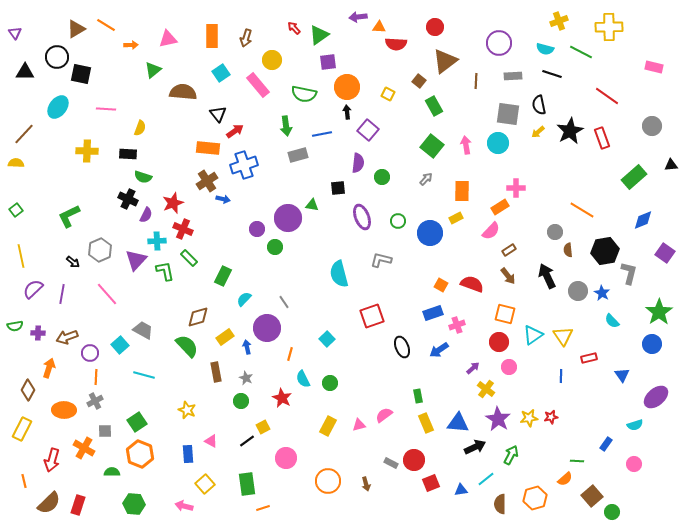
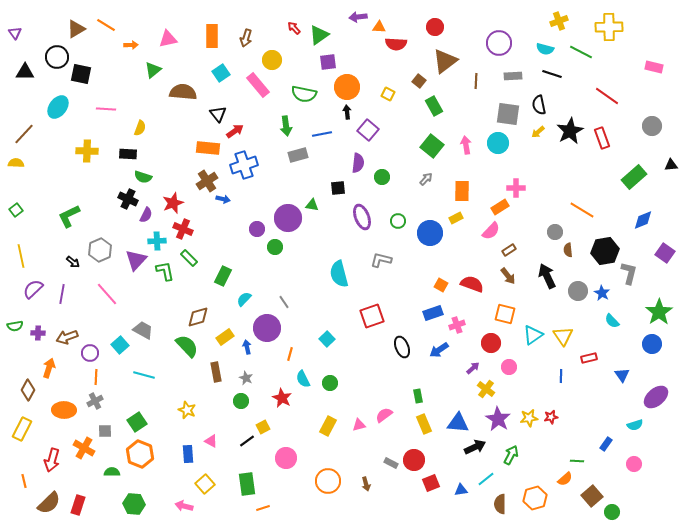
red circle at (499, 342): moved 8 px left, 1 px down
yellow rectangle at (426, 423): moved 2 px left, 1 px down
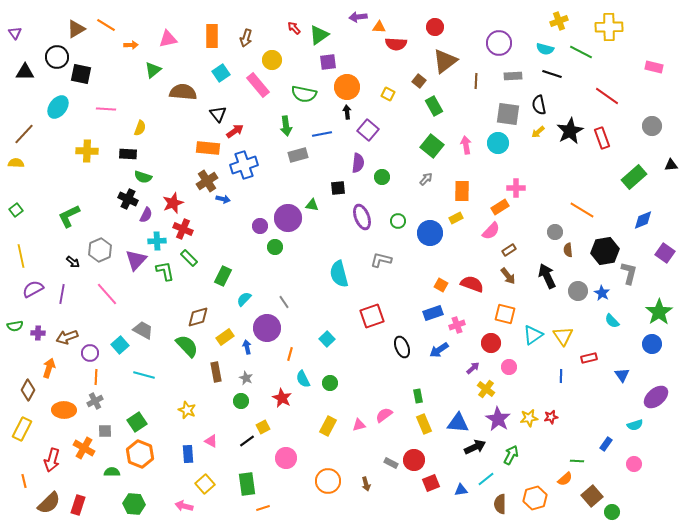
purple circle at (257, 229): moved 3 px right, 3 px up
purple semicircle at (33, 289): rotated 15 degrees clockwise
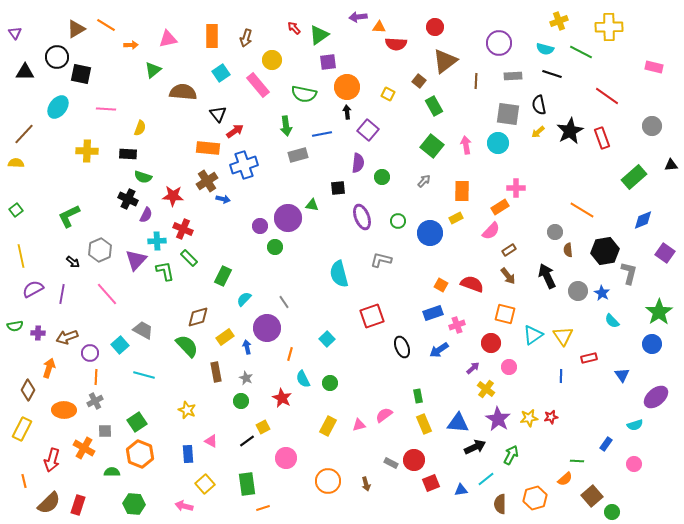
gray arrow at (426, 179): moved 2 px left, 2 px down
red star at (173, 203): moved 7 px up; rotated 25 degrees clockwise
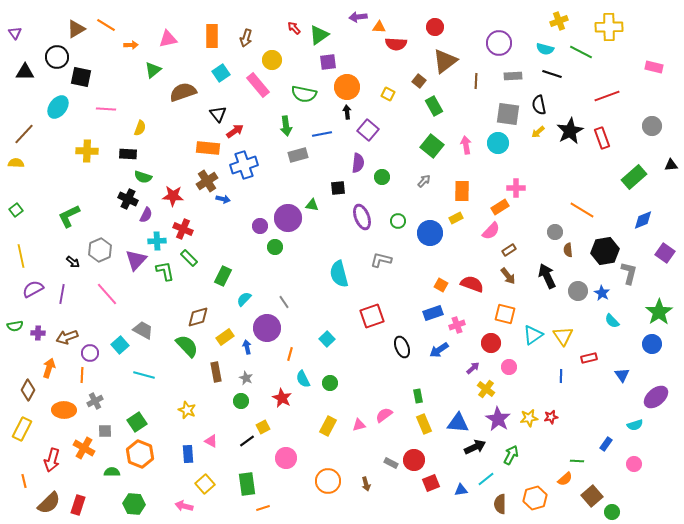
black square at (81, 74): moved 3 px down
brown semicircle at (183, 92): rotated 24 degrees counterclockwise
red line at (607, 96): rotated 55 degrees counterclockwise
orange line at (96, 377): moved 14 px left, 2 px up
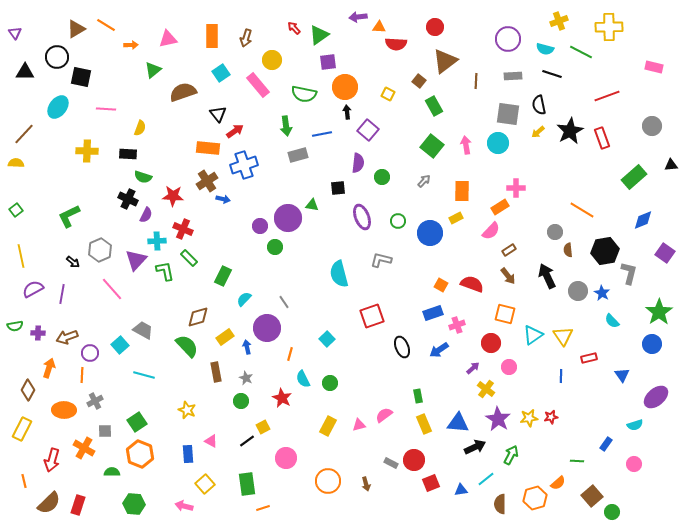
purple circle at (499, 43): moved 9 px right, 4 px up
orange circle at (347, 87): moved 2 px left
pink line at (107, 294): moved 5 px right, 5 px up
orange semicircle at (565, 479): moved 7 px left, 4 px down
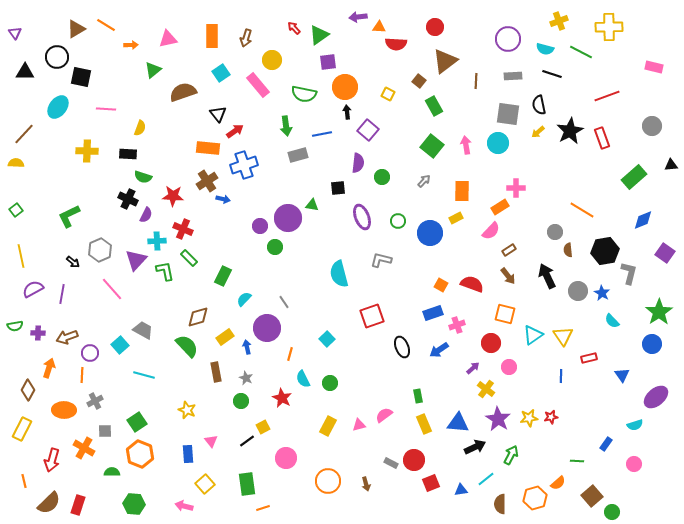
pink triangle at (211, 441): rotated 24 degrees clockwise
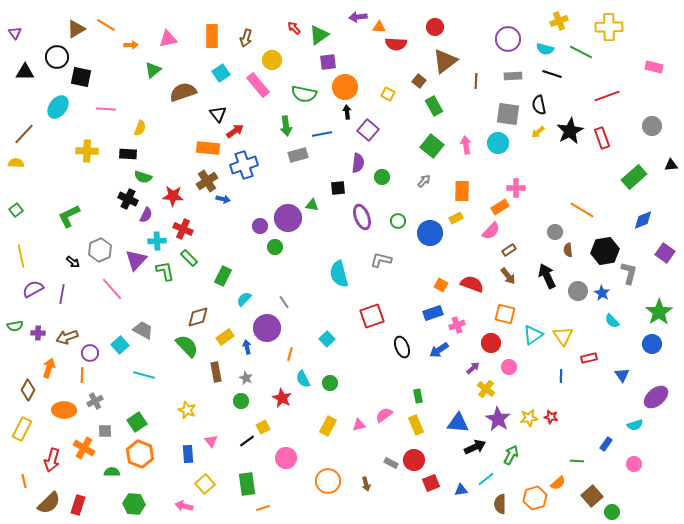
red star at (551, 417): rotated 24 degrees clockwise
yellow rectangle at (424, 424): moved 8 px left, 1 px down
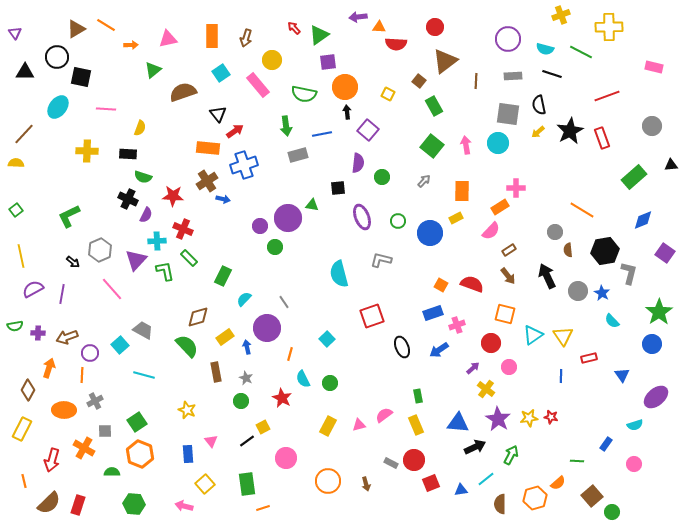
yellow cross at (559, 21): moved 2 px right, 6 px up
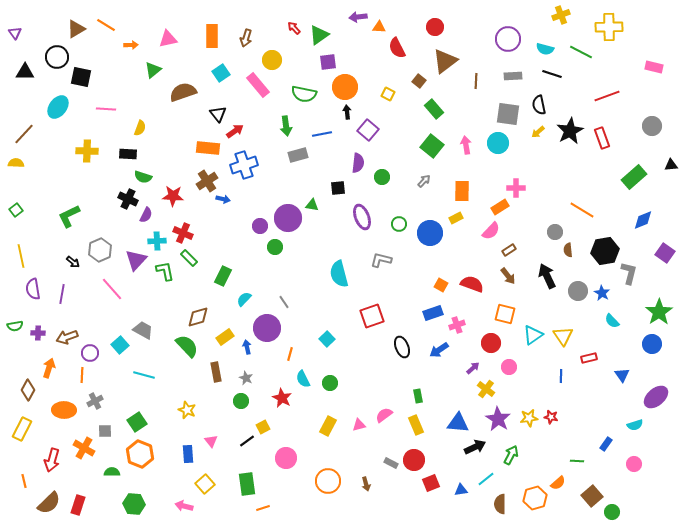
red semicircle at (396, 44): moved 1 px right, 4 px down; rotated 60 degrees clockwise
green rectangle at (434, 106): moved 3 px down; rotated 12 degrees counterclockwise
green circle at (398, 221): moved 1 px right, 3 px down
red cross at (183, 229): moved 4 px down
purple semicircle at (33, 289): rotated 70 degrees counterclockwise
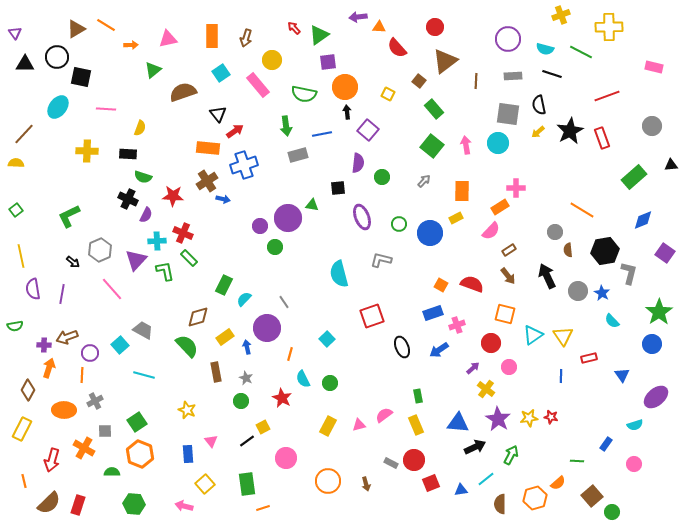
red semicircle at (397, 48): rotated 15 degrees counterclockwise
black triangle at (25, 72): moved 8 px up
green rectangle at (223, 276): moved 1 px right, 9 px down
purple cross at (38, 333): moved 6 px right, 12 px down
